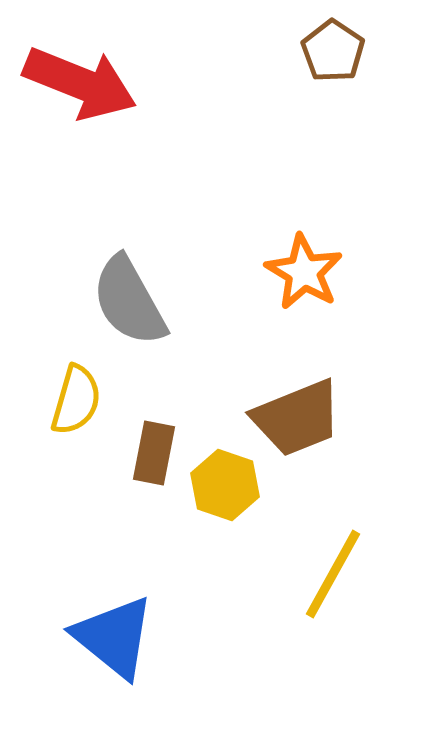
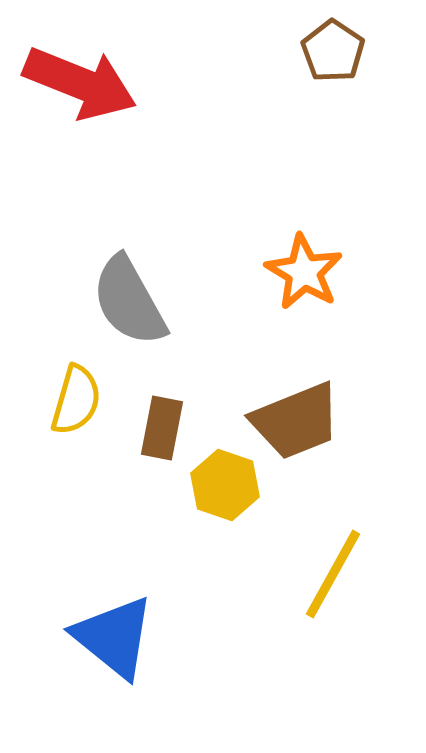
brown trapezoid: moved 1 px left, 3 px down
brown rectangle: moved 8 px right, 25 px up
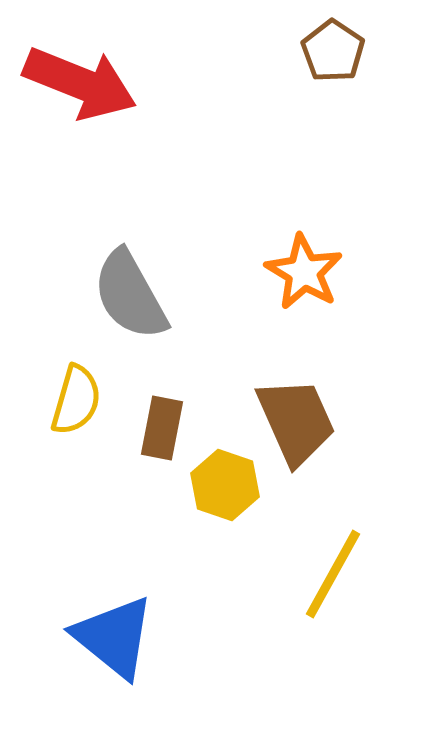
gray semicircle: moved 1 px right, 6 px up
brown trapezoid: rotated 92 degrees counterclockwise
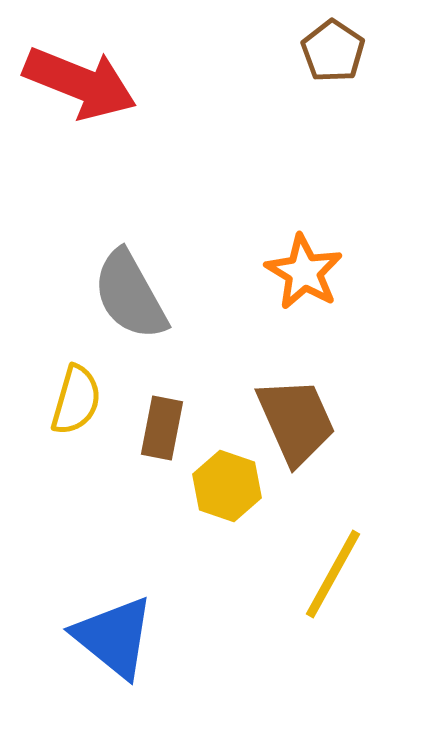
yellow hexagon: moved 2 px right, 1 px down
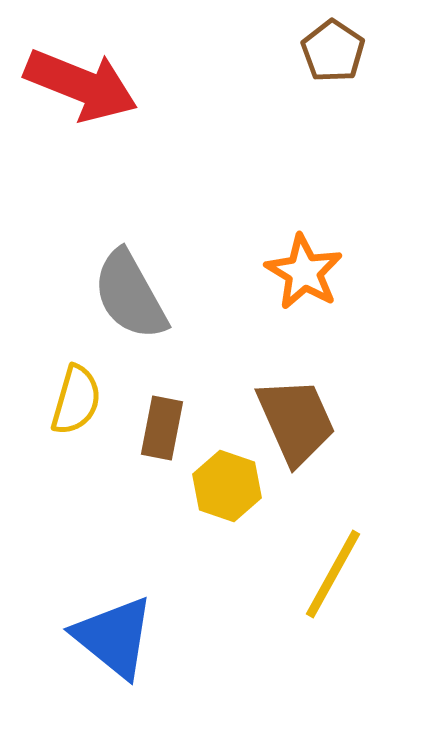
red arrow: moved 1 px right, 2 px down
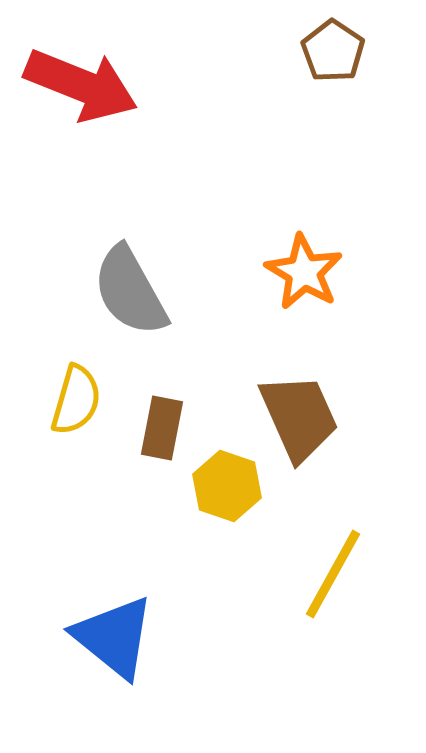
gray semicircle: moved 4 px up
brown trapezoid: moved 3 px right, 4 px up
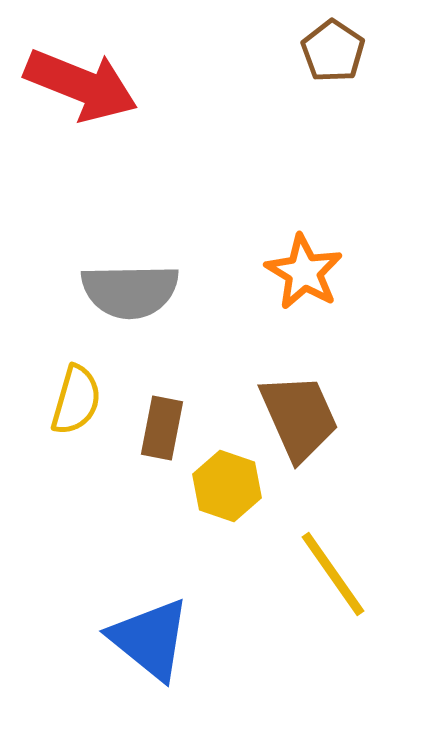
gray semicircle: rotated 62 degrees counterclockwise
yellow line: rotated 64 degrees counterclockwise
blue triangle: moved 36 px right, 2 px down
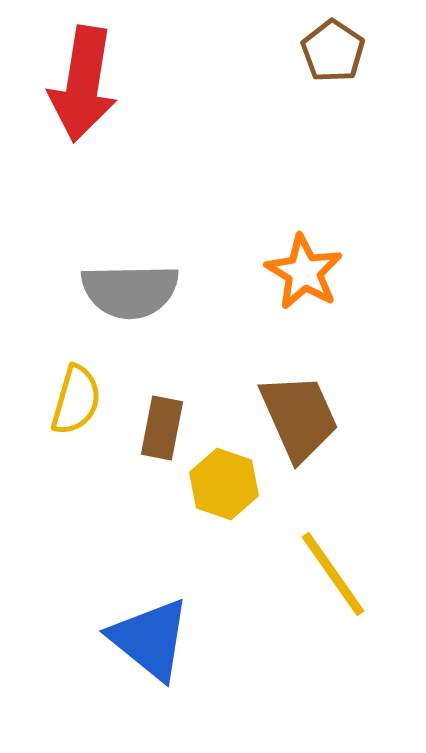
red arrow: moved 2 px right, 1 px up; rotated 77 degrees clockwise
yellow hexagon: moved 3 px left, 2 px up
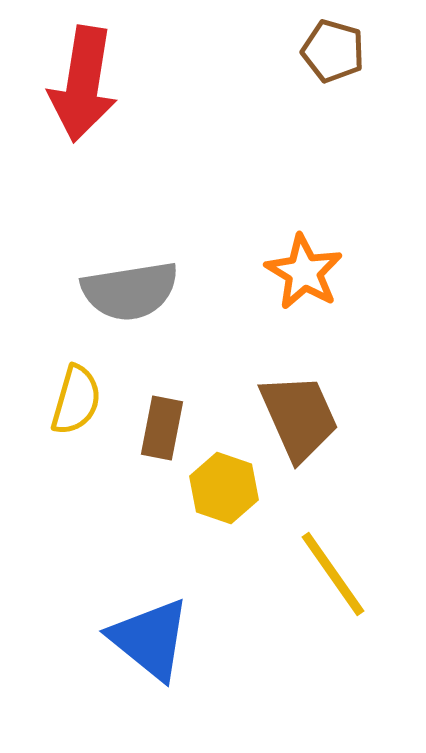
brown pentagon: rotated 18 degrees counterclockwise
gray semicircle: rotated 8 degrees counterclockwise
yellow hexagon: moved 4 px down
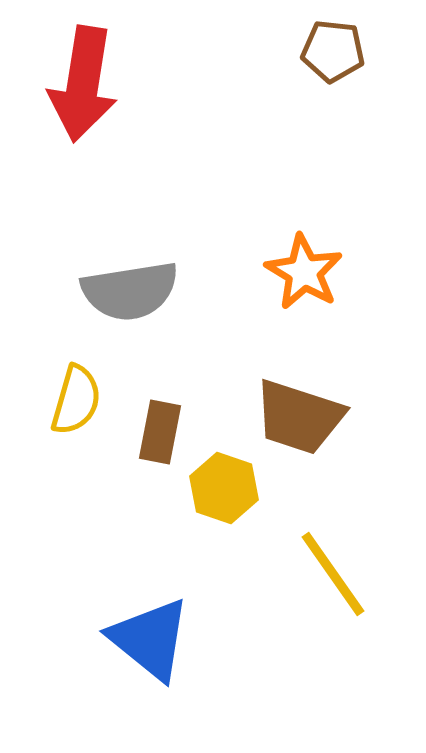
brown pentagon: rotated 10 degrees counterclockwise
brown trapezoid: rotated 132 degrees clockwise
brown rectangle: moved 2 px left, 4 px down
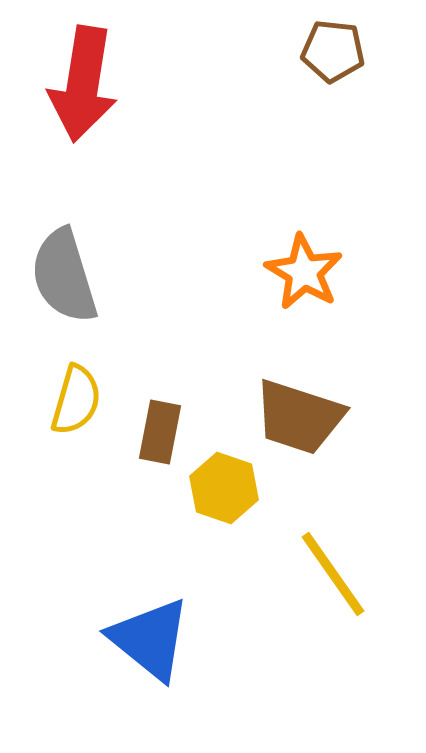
gray semicircle: moved 66 px left, 15 px up; rotated 82 degrees clockwise
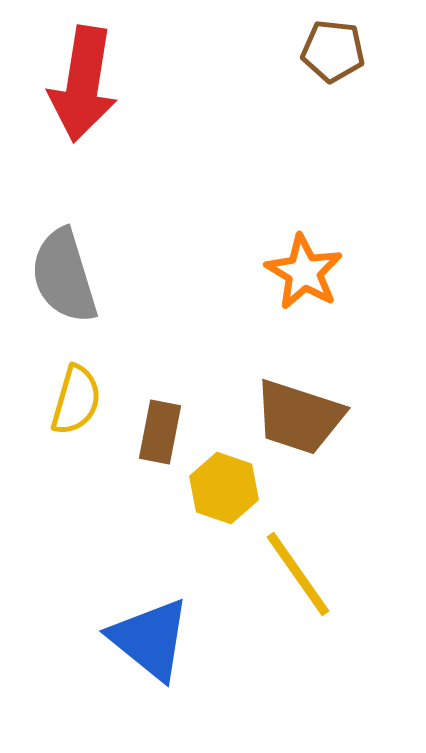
yellow line: moved 35 px left
